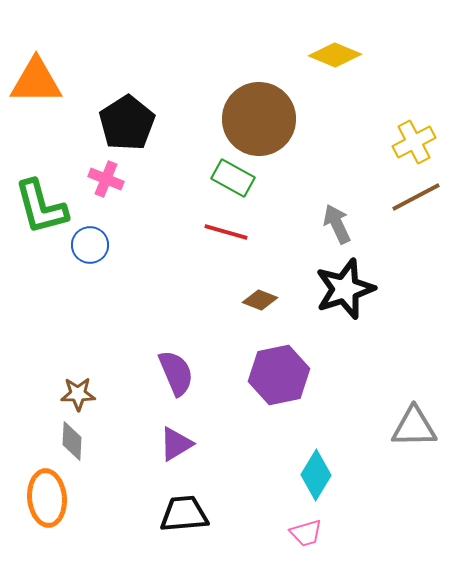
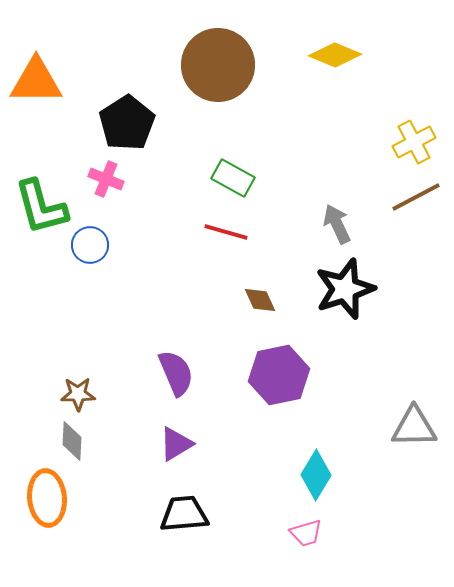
brown circle: moved 41 px left, 54 px up
brown diamond: rotated 44 degrees clockwise
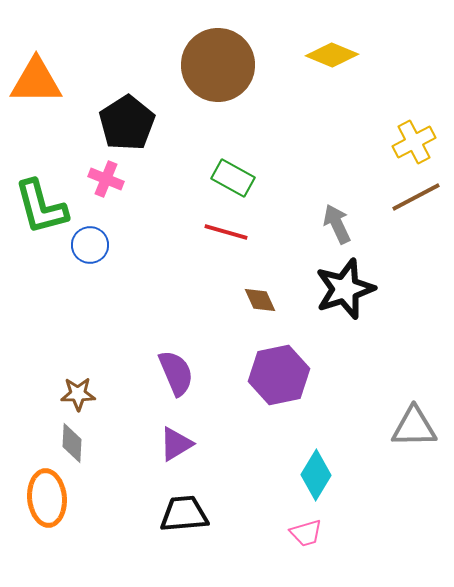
yellow diamond: moved 3 px left
gray diamond: moved 2 px down
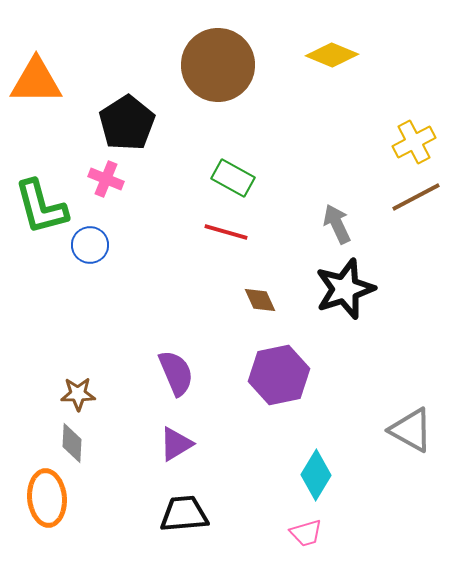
gray triangle: moved 3 px left, 3 px down; rotated 30 degrees clockwise
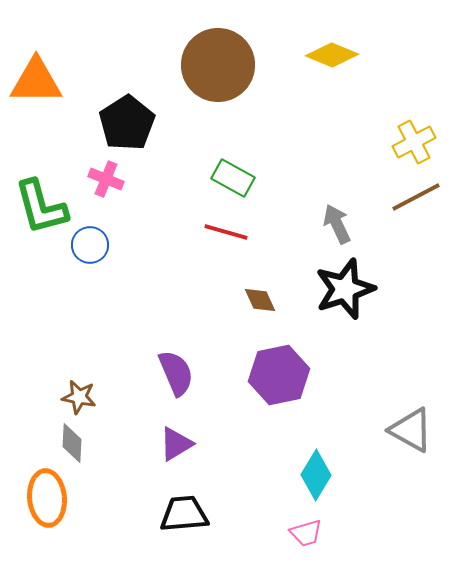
brown star: moved 1 px right, 3 px down; rotated 12 degrees clockwise
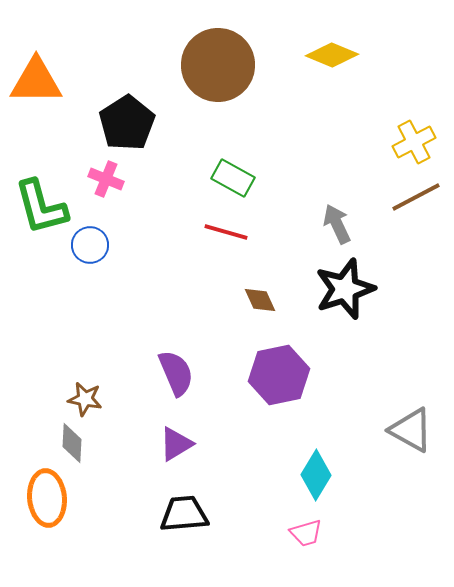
brown star: moved 6 px right, 2 px down
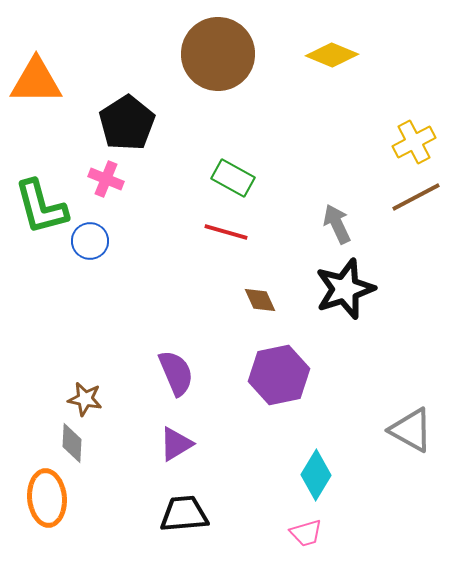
brown circle: moved 11 px up
blue circle: moved 4 px up
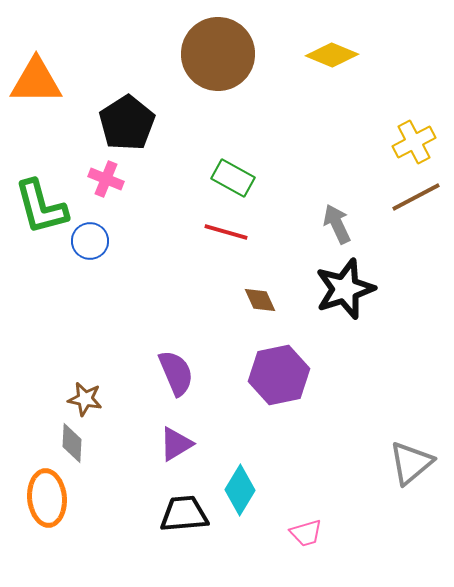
gray triangle: moved 33 px down; rotated 51 degrees clockwise
cyan diamond: moved 76 px left, 15 px down
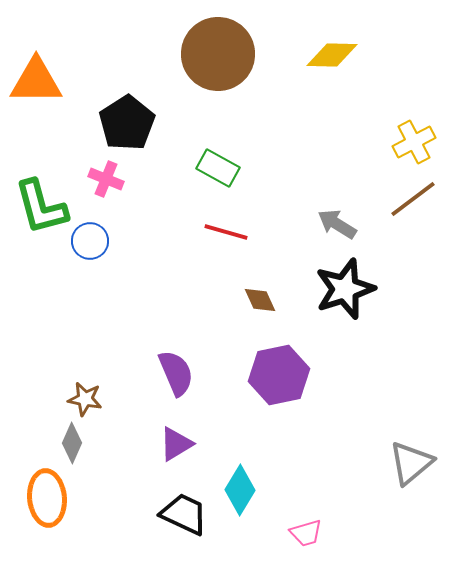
yellow diamond: rotated 21 degrees counterclockwise
green rectangle: moved 15 px left, 10 px up
brown line: moved 3 px left, 2 px down; rotated 9 degrees counterclockwise
gray arrow: rotated 33 degrees counterclockwise
gray diamond: rotated 21 degrees clockwise
black trapezoid: rotated 30 degrees clockwise
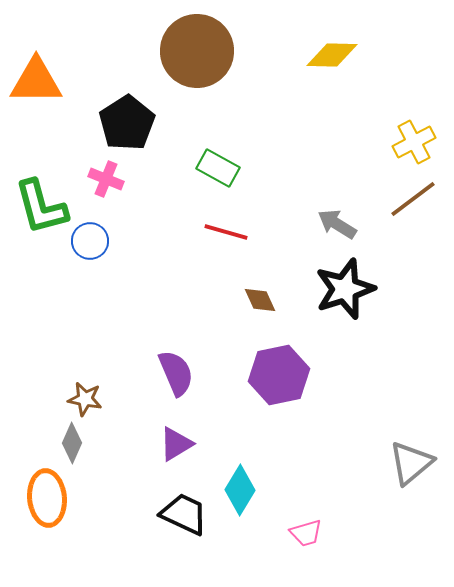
brown circle: moved 21 px left, 3 px up
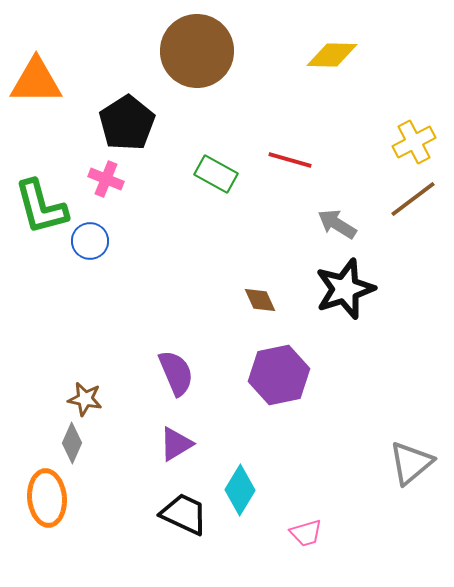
green rectangle: moved 2 px left, 6 px down
red line: moved 64 px right, 72 px up
